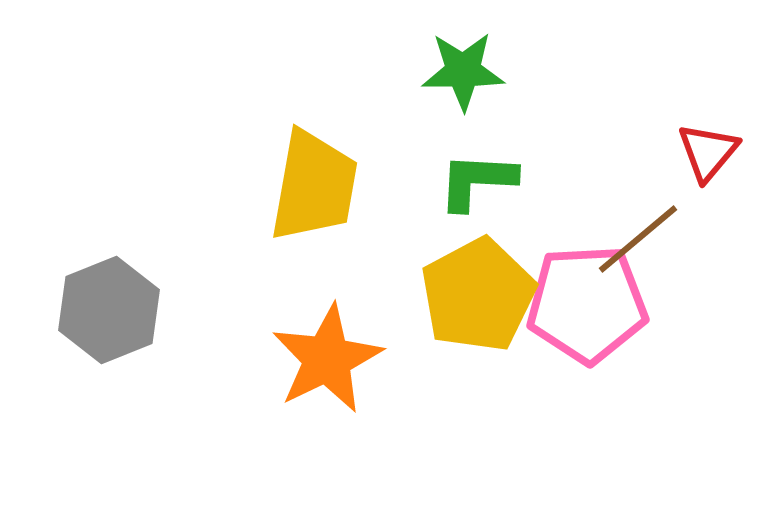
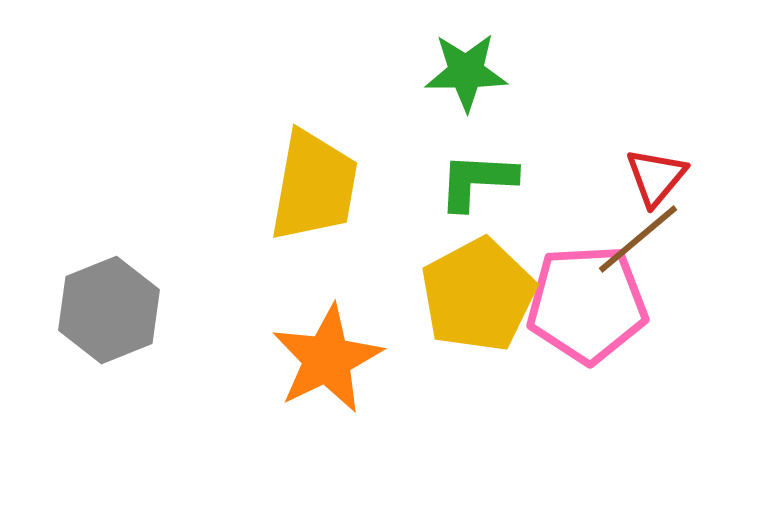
green star: moved 3 px right, 1 px down
red triangle: moved 52 px left, 25 px down
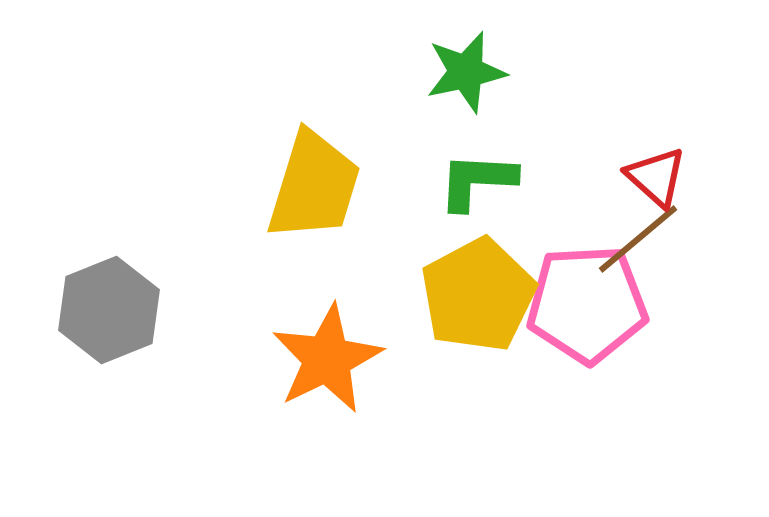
green star: rotated 12 degrees counterclockwise
red triangle: rotated 28 degrees counterclockwise
yellow trapezoid: rotated 7 degrees clockwise
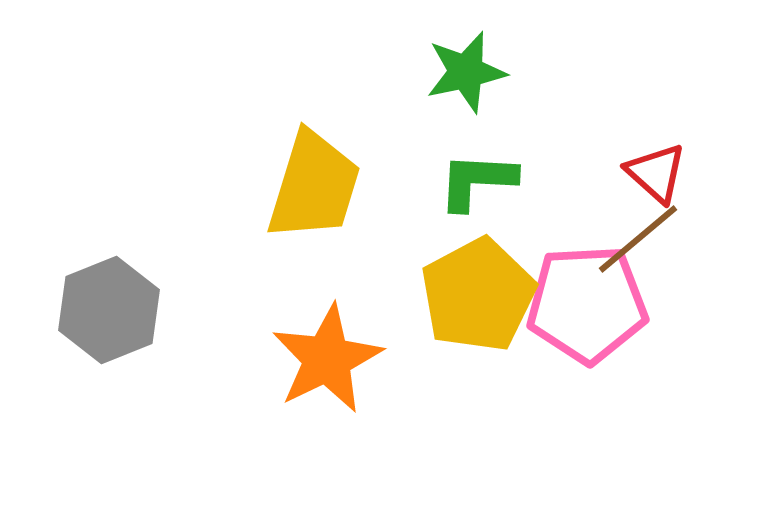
red triangle: moved 4 px up
